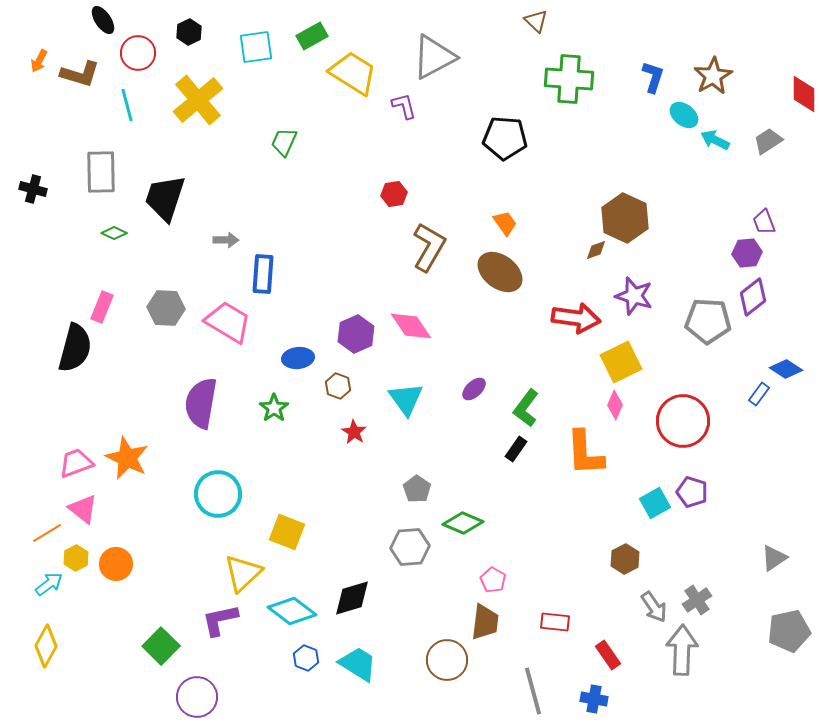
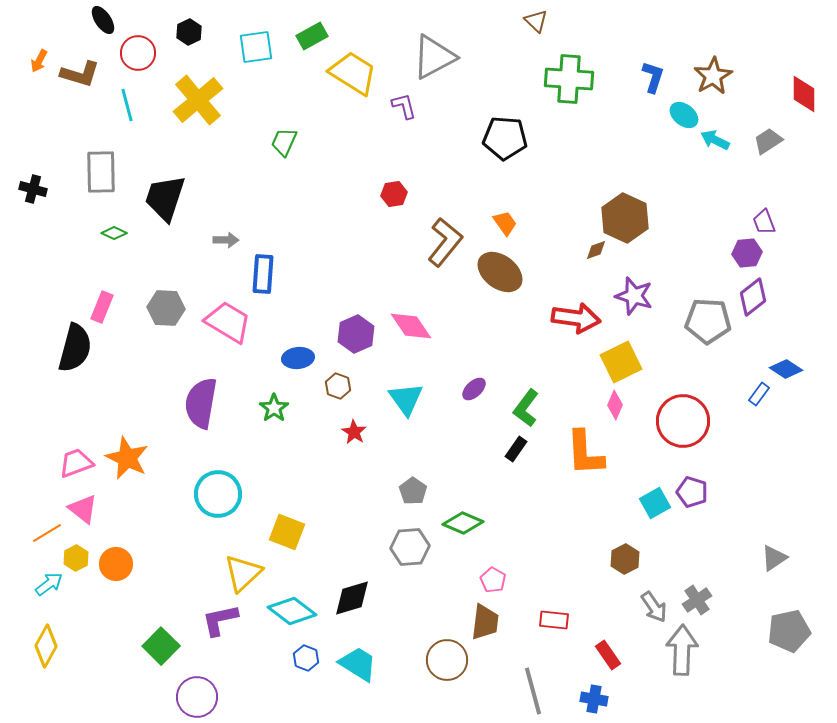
brown L-shape at (429, 247): moved 16 px right, 5 px up; rotated 9 degrees clockwise
gray pentagon at (417, 489): moved 4 px left, 2 px down
red rectangle at (555, 622): moved 1 px left, 2 px up
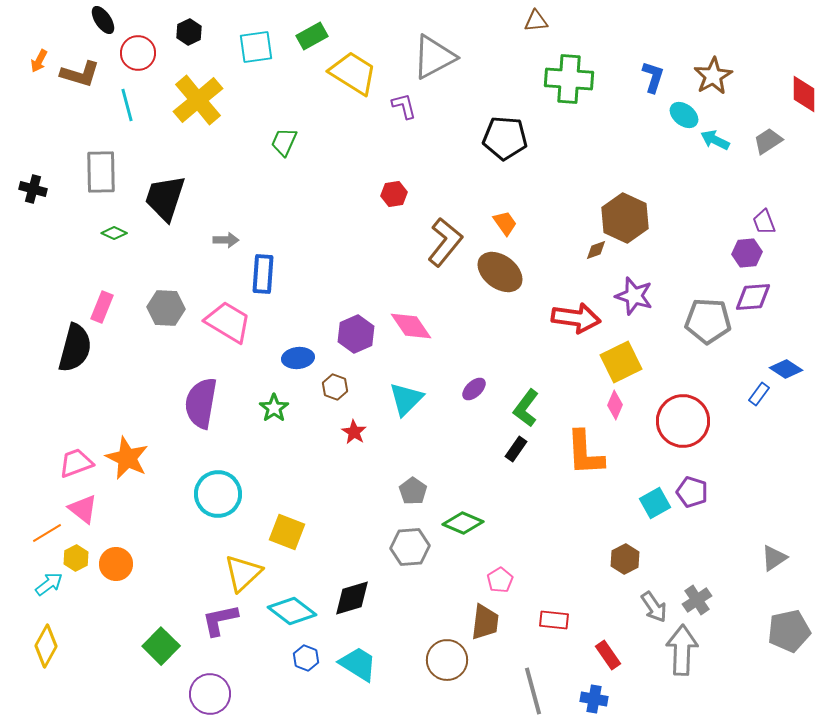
brown triangle at (536, 21): rotated 50 degrees counterclockwise
purple diamond at (753, 297): rotated 33 degrees clockwise
brown hexagon at (338, 386): moved 3 px left, 1 px down
cyan triangle at (406, 399): rotated 21 degrees clockwise
pink pentagon at (493, 580): moved 7 px right; rotated 10 degrees clockwise
purple circle at (197, 697): moved 13 px right, 3 px up
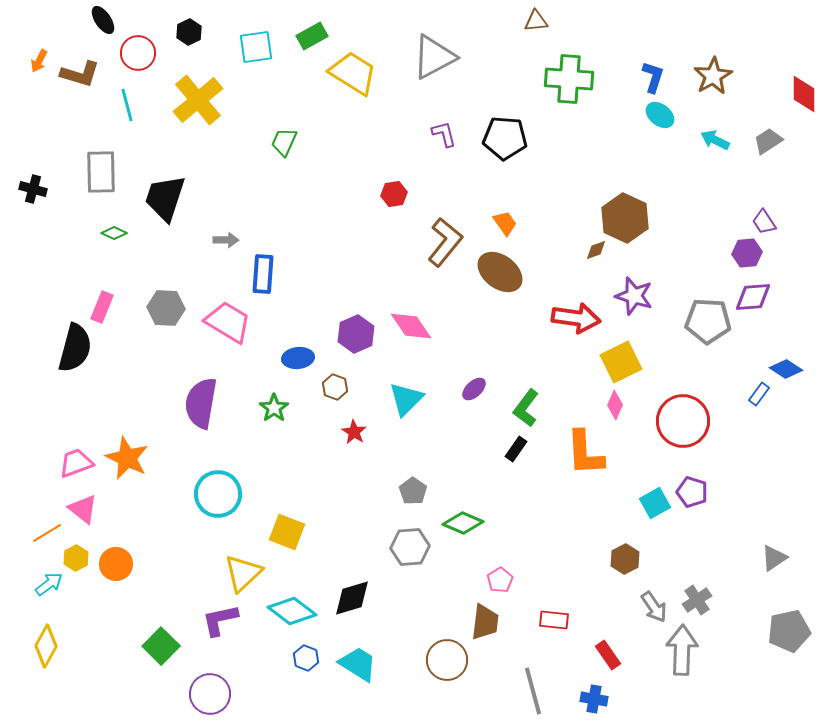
purple L-shape at (404, 106): moved 40 px right, 28 px down
cyan ellipse at (684, 115): moved 24 px left
purple trapezoid at (764, 222): rotated 12 degrees counterclockwise
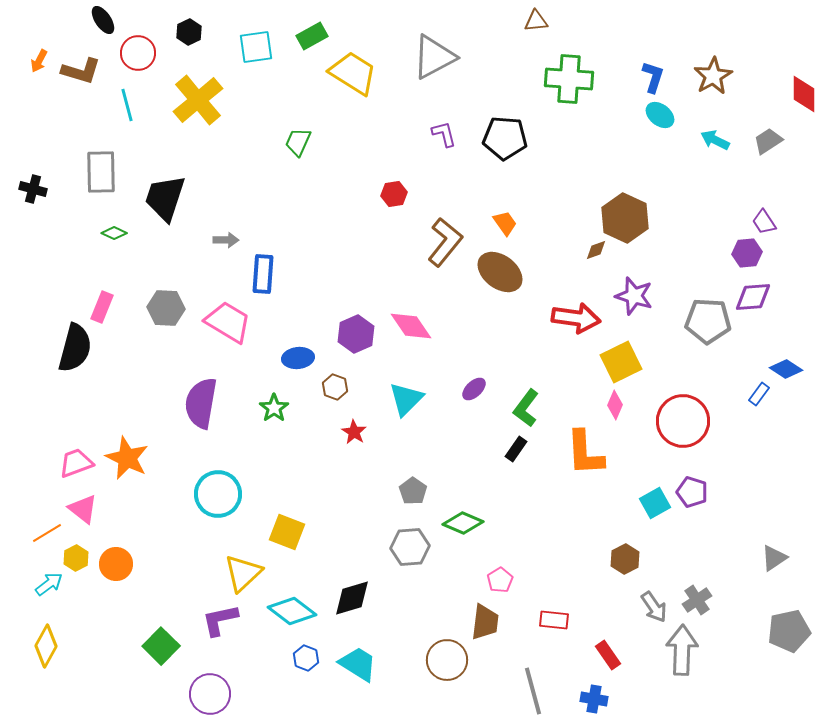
brown L-shape at (80, 74): moved 1 px right, 3 px up
green trapezoid at (284, 142): moved 14 px right
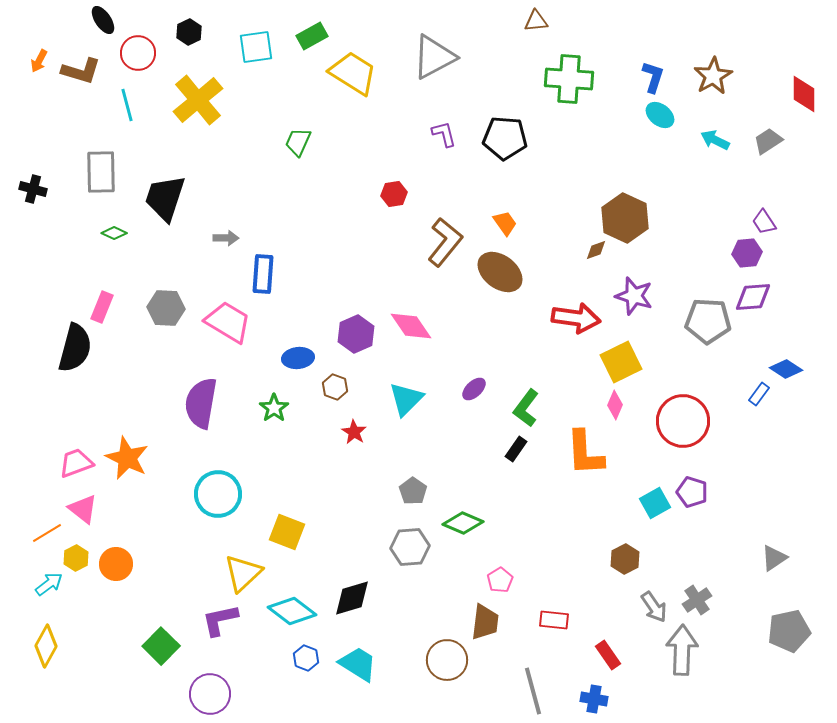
gray arrow at (226, 240): moved 2 px up
